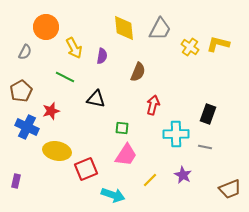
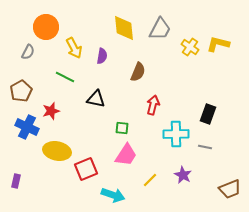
gray semicircle: moved 3 px right
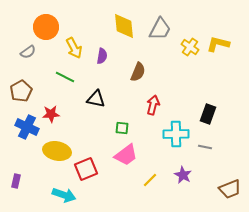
yellow diamond: moved 2 px up
gray semicircle: rotated 28 degrees clockwise
red star: moved 3 px down; rotated 12 degrees clockwise
pink trapezoid: rotated 20 degrees clockwise
cyan arrow: moved 49 px left
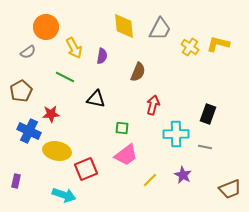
blue cross: moved 2 px right, 4 px down
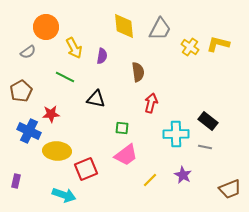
brown semicircle: rotated 30 degrees counterclockwise
red arrow: moved 2 px left, 2 px up
black rectangle: moved 7 px down; rotated 72 degrees counterclockwise
yellow ellipse: rotated 8 degrees counterclockwise
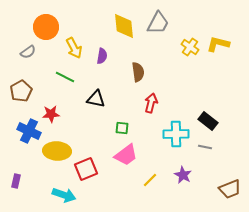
gray trapezoid: moved 2 px left, 6 px up
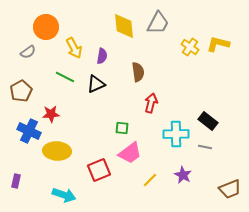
black triangle: moved 15 px up; rotated 36 degrees counterclockwise
pink trapezoid: moved 4 px right, 2 px up
red square: moved 13 px right, 1 px down
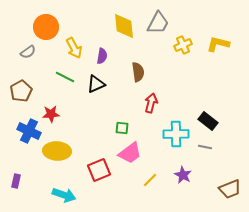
yellow cross: moved 7 px left, 2 px up; rotated 30 degrees clockwise
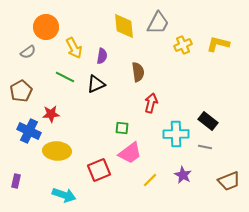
brown trapezoid: moved 1 px left, 8 px up
